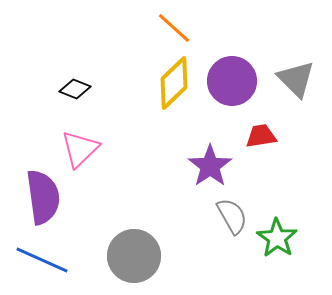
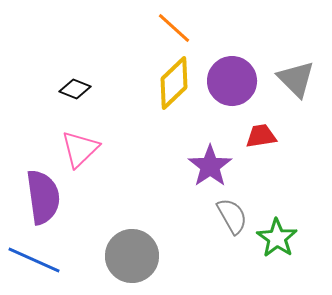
gray circle: moved 2 px left
blue line: moved 8 px left
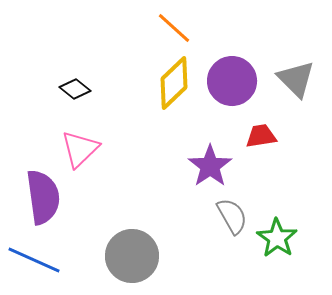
black diamond: rotated 16 degrees clockwise
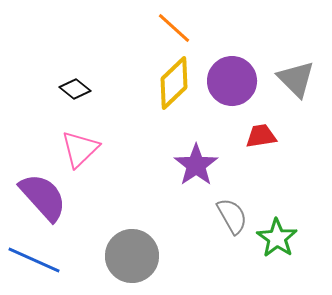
purple star: moved 14 px left, 1 px up
purple semicircle: rotated 34 degrees counterclockwise
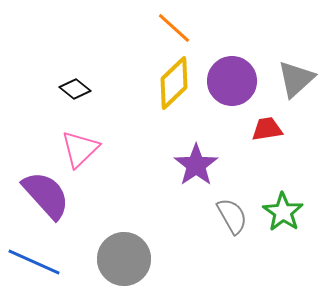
gray triangle: rotated 33 degrees clockwise
red trapezoid: moved 6 px right, 7 px up
purple semicircle: moved 3 px right, 2 px up
green star: moved 6 px right, 26 px up
gray circle: moved 8 px left, 3 px down
blue line: moved 2 px down
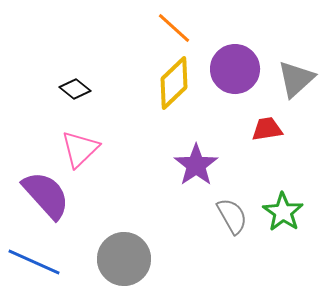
purple circle: moved 3 px right, 12 px up
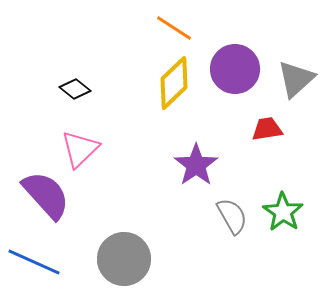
orange line: rotated 9 degrees counterclockwise
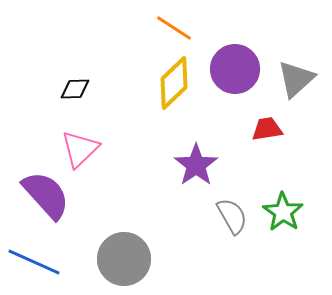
black diamond: rotated 40 degrees counterclockwise
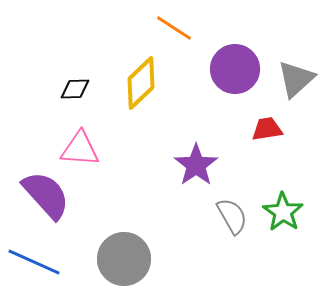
yellow diamond: moved 33 px left
pink triangle: rotated 48 degrees clockwise
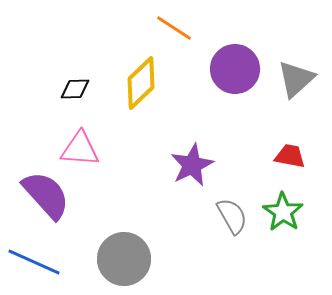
red trapezoid: moved 23 px right, 27 px down; rotated 20 degrees clockwise
purple star: moved 4 px left; rotated 9 degrees clockwise
